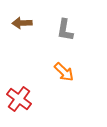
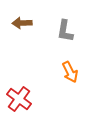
gray L-shape: moved 1 px down
orange arrow: moved 6 px right; rotated 20 degrees clockwise
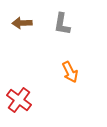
gray L-shape: moved 3 px left, 7 px up
red cross: moved 1 px down
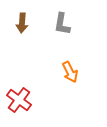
brown arrow: rotated 84 degrees counterclockwise
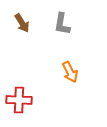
brown arrow: rotated 36 degrees counterclockwise
red cross: rotated 35 degrees counterclockwise
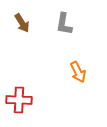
gray L-shape: moved 2 px right
orange arrow: moved 8 px right
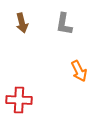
brown arrow: rotated 18 degrees clockwise
orange arrow: moved 1 px right, 1 px up
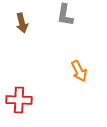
gray L-shape: moved 1 px right, 9 px up
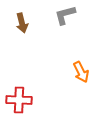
gray L-shape: rotated 65 degrees clockwise
orange arrow: moved 2 px right, 1 px down
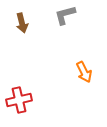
orange arrow: moved 3 px right
red cross: rotated 15 degrees counterclockwise
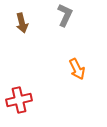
gray L-shape: rotated 130 degrees clockwise
orange arrow: moved 7 px left, 3 px up
